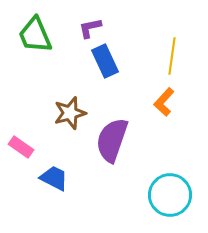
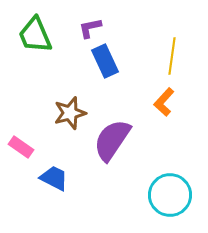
purple semicircle: rotated 15 degrees clockwise
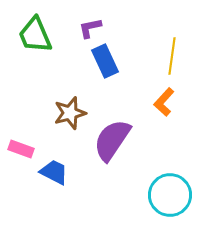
pink rectangle: moved 2 px down; rotated 15 degrees counterclockwise
blue trapezoid: moved 6 px up
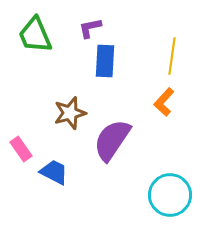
blue rectangle: rotated 28 degrees clockwise
pink rectangle: rotated 35 degrees clockwise
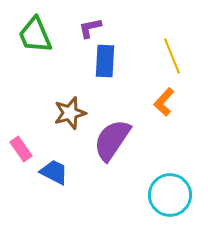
yellow line: rotated 30 degrees counterclockwise
